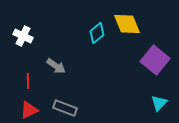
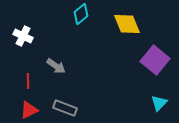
cyan diamond: moved 16 px left, 19 px up
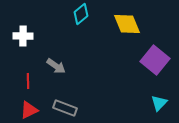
white cross: rotated 24 degrees counterclockwise
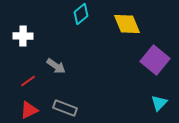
red line: rotated 56 degrees clockwise
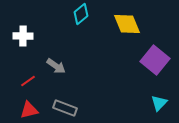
red triangle: rotated 12 degrees clockwise
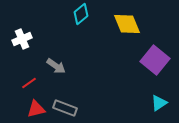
white cross: moved 1 px left, 3 px down; rotated 24 degrees counterclockwise
red line: moved 1 px right, 2 px down
cyan triangle: rotated 12 degrees clockwise
red triangle: moved 7 px right, 1 px up
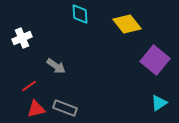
cyan diamond: moved 1 px left; rotated 55 degrees counterclockwise
yellow diamond: rotated 16 degrees counterclockwise
white cross: moved 1 px up
red line: moved 3 px down
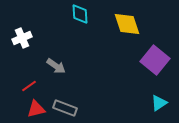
yellow diamond: rotated 20 degrees clockwise
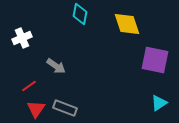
cyan diamond: rotated 15 degrees clockwise
purple square: rotated 28 degrees counterclockwise
red triangle: rotated 42 degrees counterclockwise
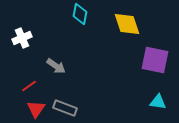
cyan triangle: moved 1 px left, 1 px up; rotated 42 degrees clockwise
